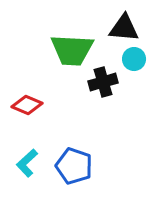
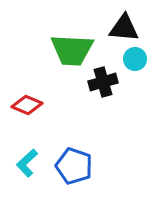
cyan circle: moved 1 px right
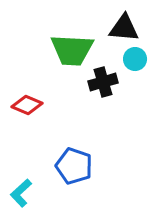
cyan L-shape: moved 6 px left, 30 px down
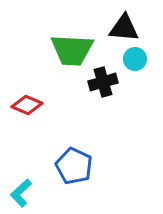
blue pentagon: rotated 6 degrees clockwise
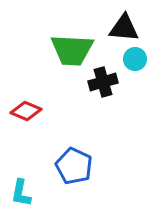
red diamond: moved 1 px left, 6 px down
cyan L-shape: rotated 36 degrees counterclockwise
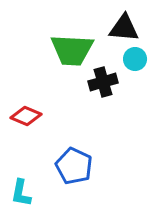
red diamond: moved 5 px down
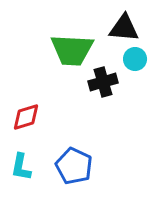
red diamond: moved 1 px down; rotated 40 degrees counterclockwise
cyan L-shape: moved 26 px up
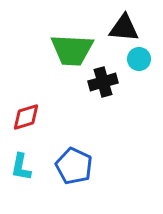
cyan circle: moved 4 px right
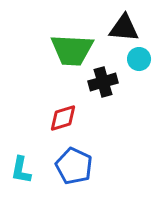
red diamond: moved 37 px right, 1 px down
cyan L-shape: moved 3 px down
